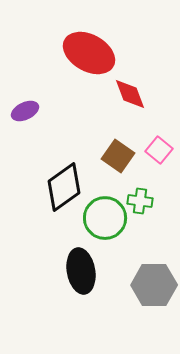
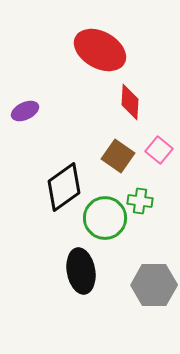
red ellipse: moved 11 px right, 3 px up
red diamond: moved 8 px down; rotated 24 degrees clockwise
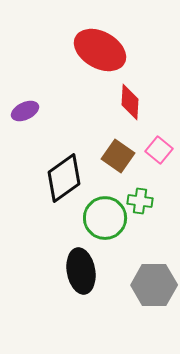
black diamond: moved 9 px up
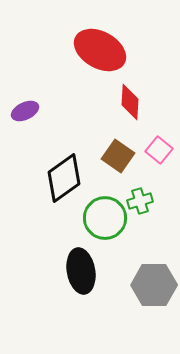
green cross: rotated 25 degrees counterclockwise
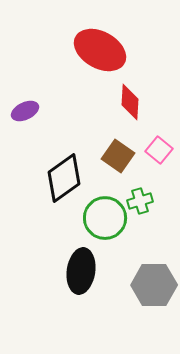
black ellipse: rotated 18 degrees clockwise
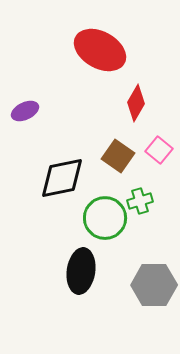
red diamond: moved 6 px right, 1 px down; rotated 27 degrees clockwise
black diamond: moved 2 px left; rotated 24 degrees clockwise
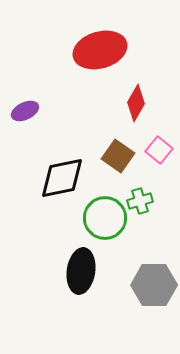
red ellipse: rotated 45 degrees counterclockwise
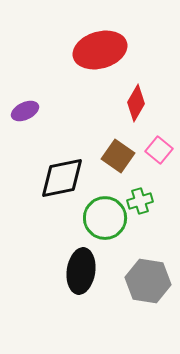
gray hexagon: moved 6 px left, 4 px up; rotated 9 degrees clockwise
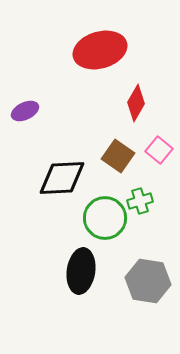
black diamond: rotated 9 degrees clockwise
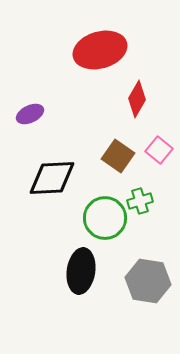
red diamond: moved 1 px right, 4 px up
purple ellipse: moved 5 px right, 3 px down
black diamond: moved 10 px left
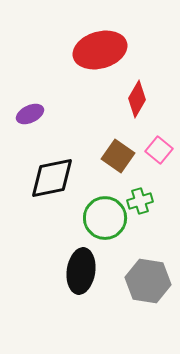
black diamond: rotated 9 degrees counterclockwise
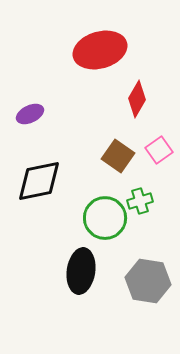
pink square: rotated 16 degrees clockwise
black diamond: moved 13 px left, 3 px down
